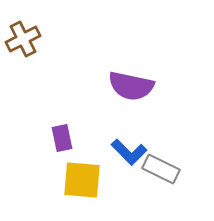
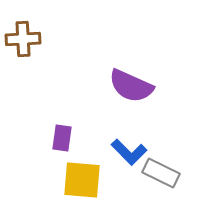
brown cross: rotated 24 degrees clockwise
purple semicircle: rotated 12 degrees clockwise
purple rectangle: rotated 20 degrees clockwise
gray rectangle: moved 4 px down
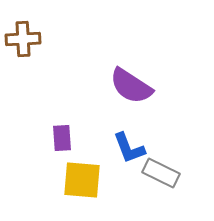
purple semicircle: rotated 9 degrees clockwise
purple rectangle: rotated 12 degrees counterclockwise
blue L-shape: moved 4 px up; rotated 24 degrees clockwise
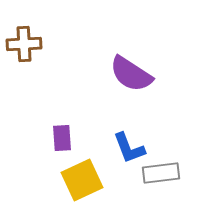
brown cross: moved 1 px right, 5 px down
purple semicircle: moved 12 px up
gray rectangle: rotated 33 degrees counterclockwise
yellow square: rotated 30 degrees counterclockwise
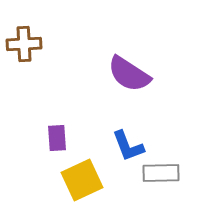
purple semicircle: moved 2 px left
purple rectangle: moved 5 px left
blue L-shape: moved 1 px left, 2 px up
gray rectangle: rotated 6 degrees clockwise
